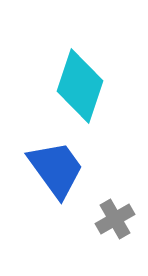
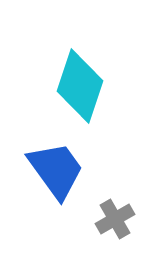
blue trapezoid: moved 1 px down
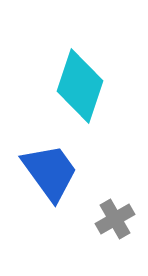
blue trapezoid: moved 6 px left, 2 px down
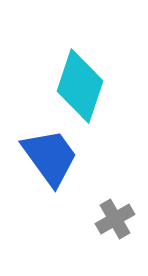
blue trapezoid: moved 15 px up
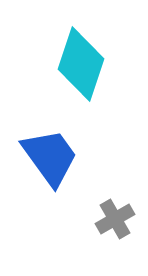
cyan diamond: moved 1 px right, 22 px up
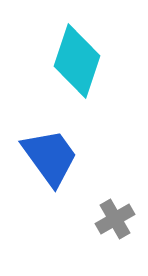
cyan diamond: moved 4 px left, 3 px up
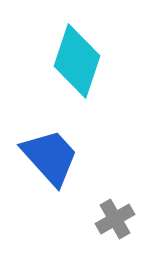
blue trapezoid: rotated 6 degrees counterclockwise
